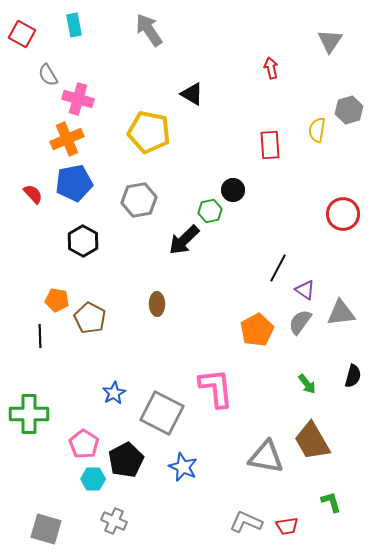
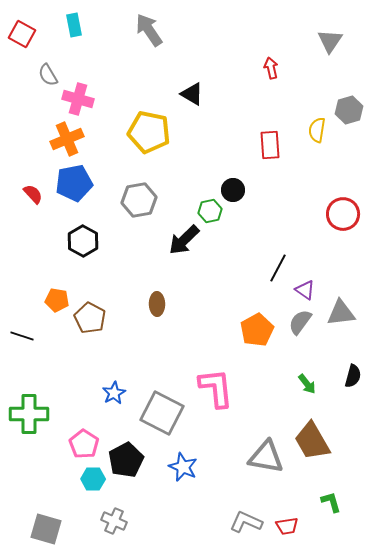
black line at (40, 336): moved 18 px left; rotated 70 degrees counterclockwise
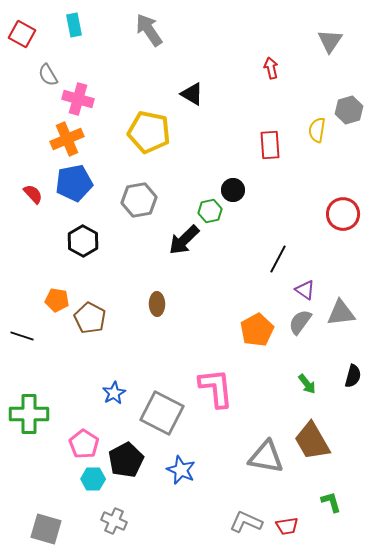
black line at (278, 268): moved 9 px up
blue star at (183, 467): moved 2 px left, 3 px down
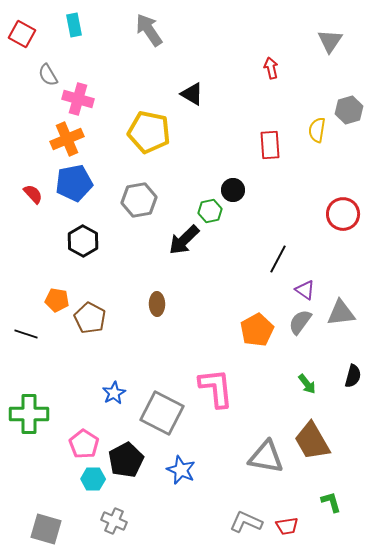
black line at (22, 336): moved 4 px right, 2 px up
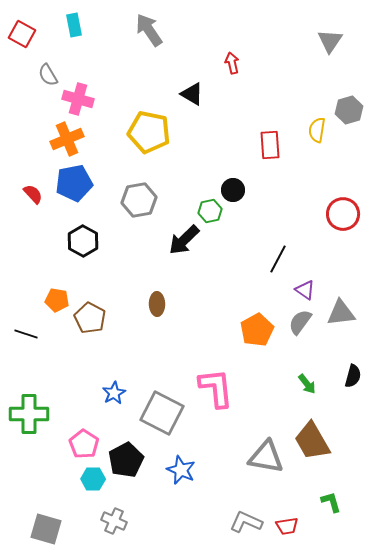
red arrow at (271, 68): moved 39 px left, 5 px up
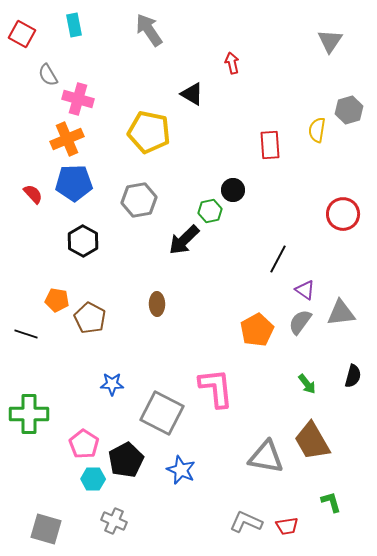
blue pentagon at (74, 183): rotated 9 degrees clockwise
blue star at (114, 393): moved 2 px left, 9 px up; rotated 30 degrees clockwise
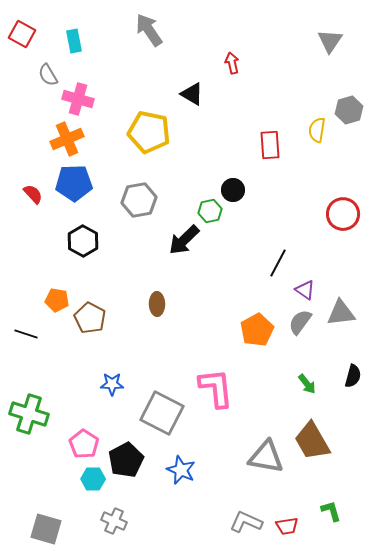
cyan rectangle at (74, 25): moved 16 px down
black line at (278, 259): moved 4 px down
green cross at (29, 414): rotated 18 degrees clockwise
green L-shape at (331, 502): moved 9 px down
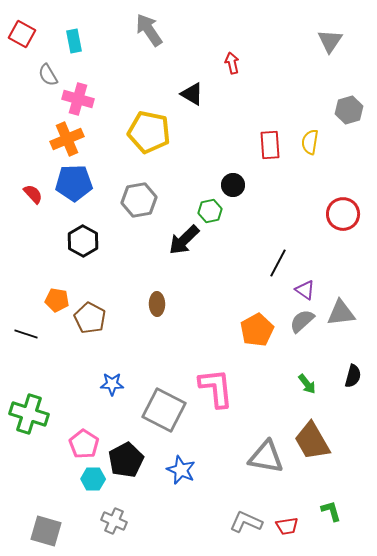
yellow semicircle at (317, 130): moved 7 px left, 12 px down
black circle at (233, 190): moved 5 px up
gray semicircle at (300, 322): moved 2 px right, 1 px up; rotated 12 degrees clockwise
gray square at (162, 413): moved 2 px right, 3 px up
gray square at (46, 529): moved 2 px down
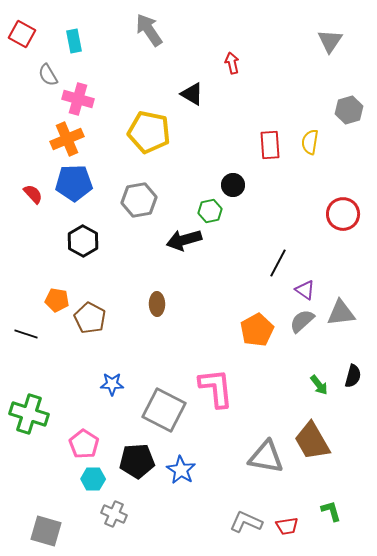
black arrow at (184, 240): rotated 28 degrees clockwise
green arrow at (307, 384): moved 12 px right, 1 px down
black pentagon at (126, 460): moved 11 px right, 1 px down; rotated 24 degrees clockwise
blue star at (181, 470): rotated 8 degrees clockwise
gray cross at (114, 521): moved 7 px up
